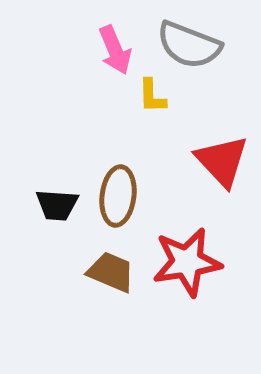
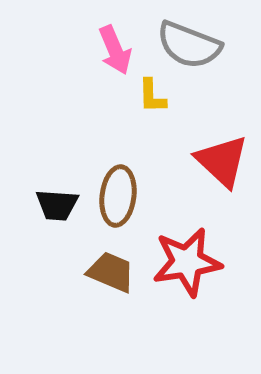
red triangle: rotated 4 degrees counterclockwise
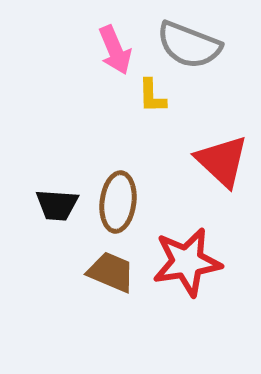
brown ellipse: moved 6 px down
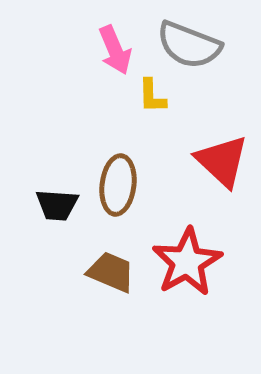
brown ellipse: moved 17 px up
red star: rotated 20 degrees counterclockwise
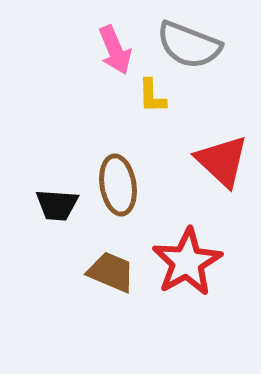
brown ellipse: rotated 16 degrees counterclockwise
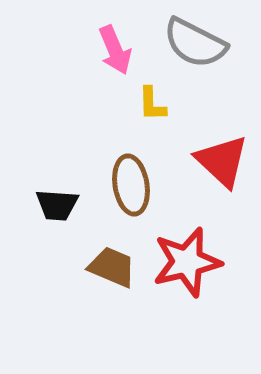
gray semicircle: moved 6 px right, 2 px up; rotated 6 degrees clockwise
yellow L-shape: moved 8 px down
brown ellipse: moved 13 px right
red star: rotated 16 degrees clockwise
brown trapezoid: moved 1 px right, 5 px up
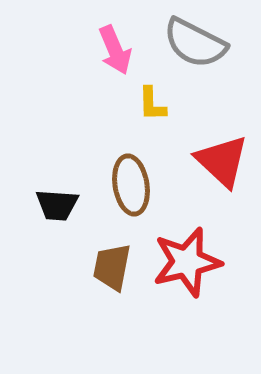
brown trapezoid: rotated 102 degrees counterclockwise
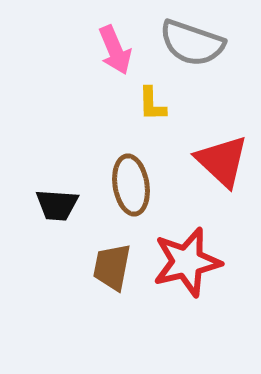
gray semicircle: moved 3 px left; rotated 8 degrees counterclockwise
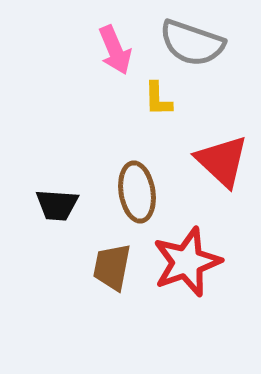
yellow L-shape: moved 6 px right, 5 px up
brown ellipse: moved 6 px right, 7 px down
red star: rotated 6 degrees counterclockwise
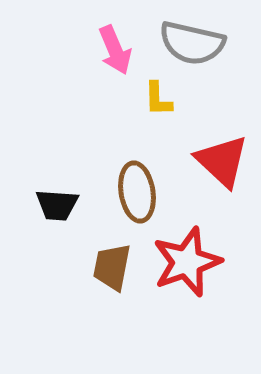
gray semicircle: rotated 6 degrees counterclockwise
